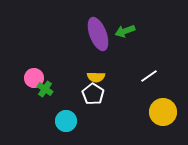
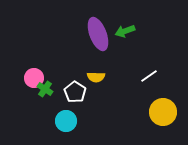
white pentagon: moved 18 px left, 2 px up
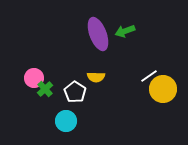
green cross: rotated 14 degrees clockwise
yellow circle: moved 23 px up
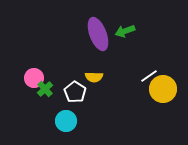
yellow semicircle: moved 2 px left
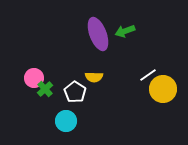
white line: moved 1 px left, 1 px up
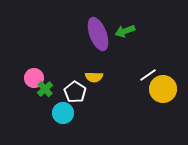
cyan circle: moved 3 px left, 8 px up
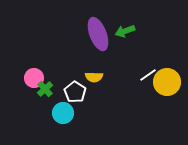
yellow circle: moved 4 px right, 7 px up
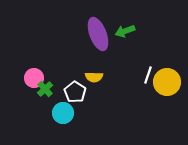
white line: rotated 36 degrees counterclockwise
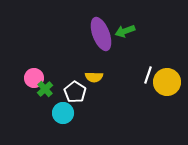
purple ellipse: moved 3 px right
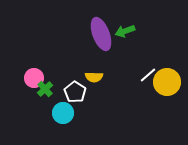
white line: rotated 30 degrees clockwise
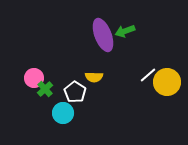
purple ellipse: moved 2 px right, 1 px down
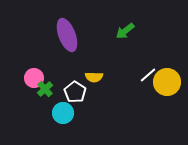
green arrow: rotated 18 degrees counterclockwise
purple ellipse: moved 36 px left
